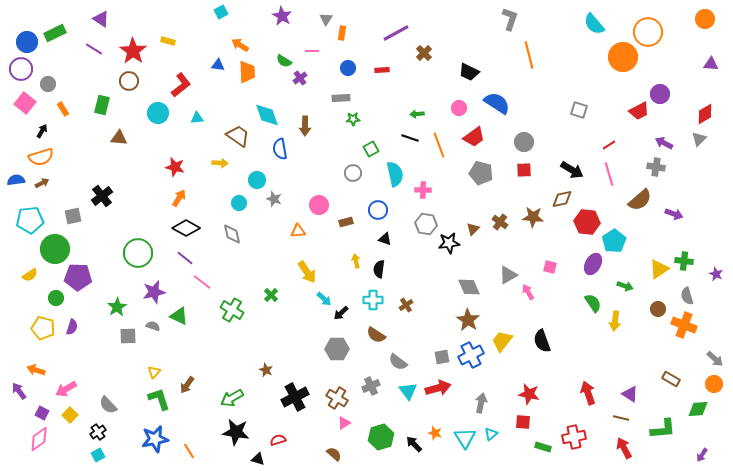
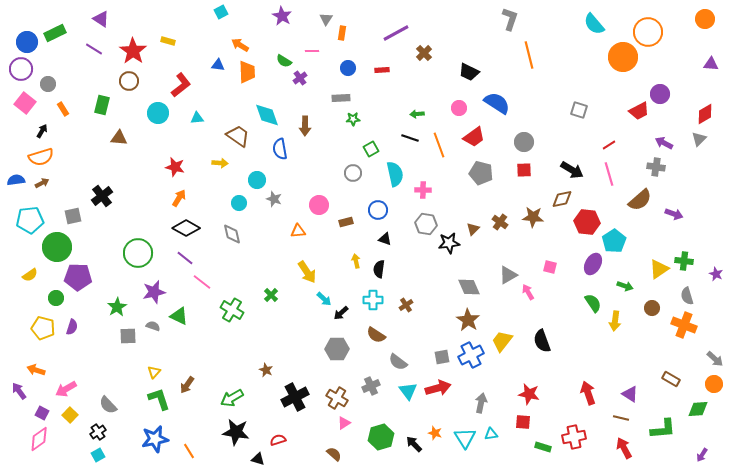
green circle at (55, 249): moved 2 px right, 2 px up
brown circle at (658, 309): moved 6 px left, 1 px up
cyan triangle at (491, 434): rotated 32 degrees clockwise
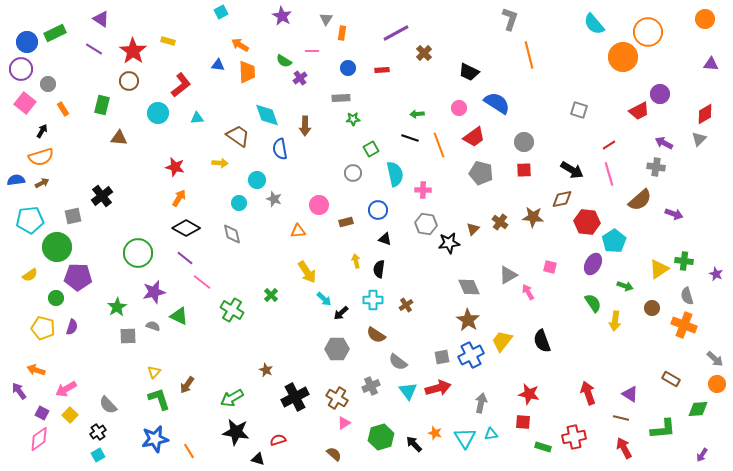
orange circle at (714, 384): moved 3 px right
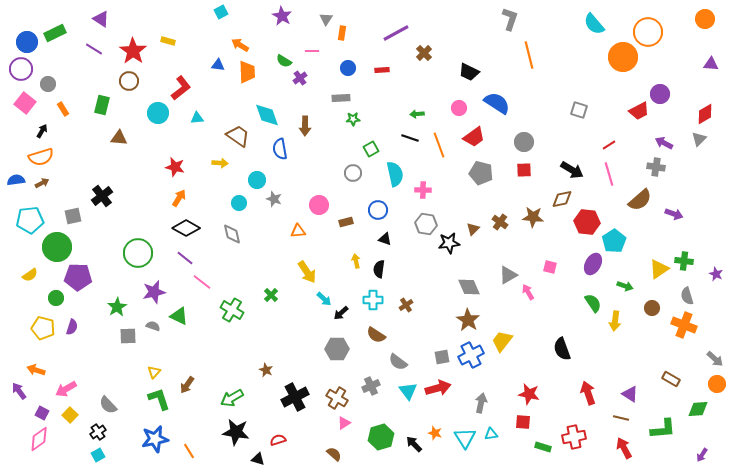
red L-shape at (181, 85): moved 3 px down
black semicircle at (542, 341): moved 20 px right, 8 px down
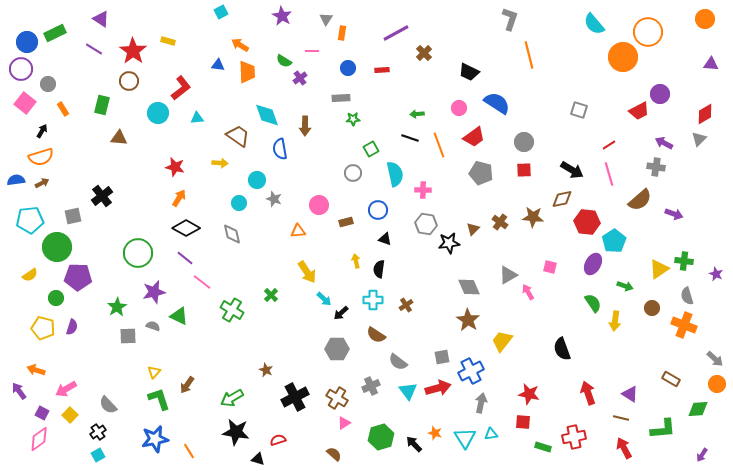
blue cross at (471, 355): moved 16 px down
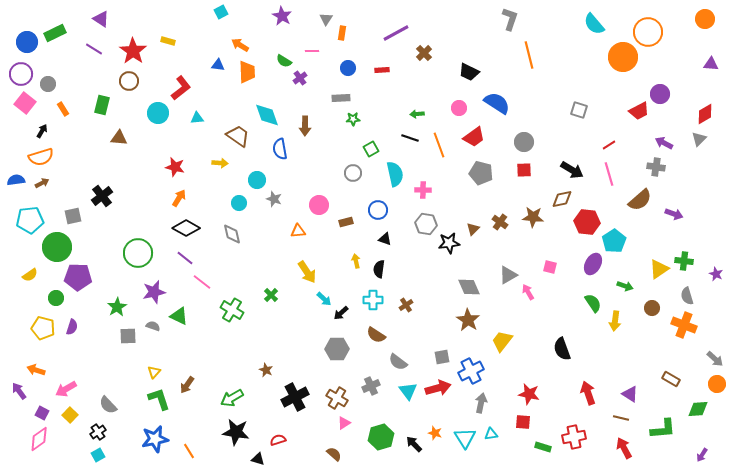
purple circle at (21, 69): moved 5 px down
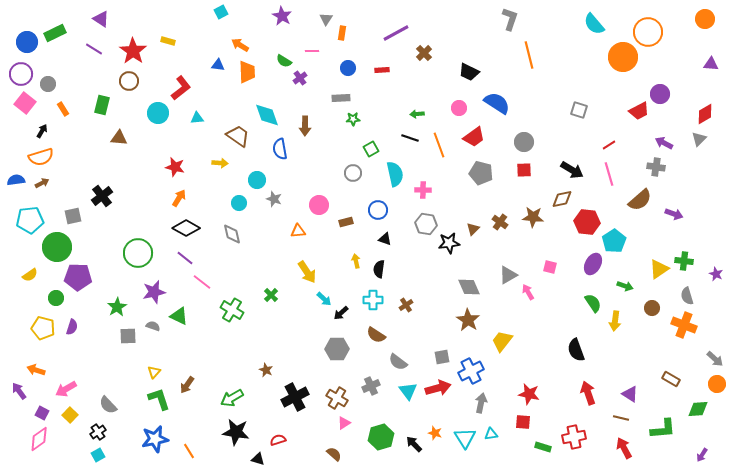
black semicircle at (562, 349): moved 14 px right, 1 px down
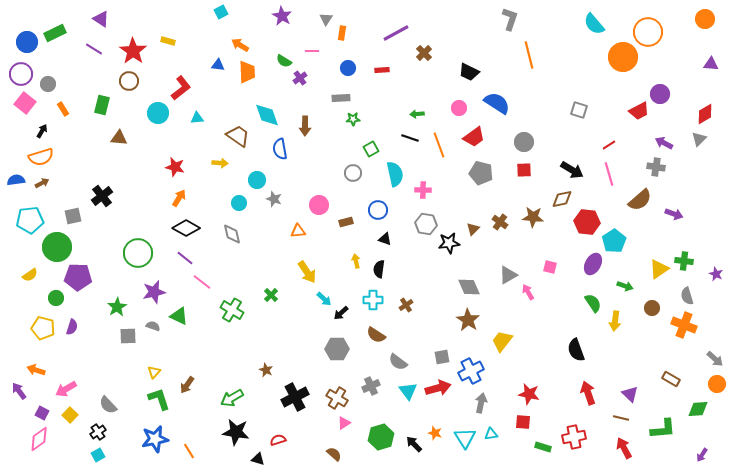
purple triangle at (630, 394): rotated 12 degrees clockwise
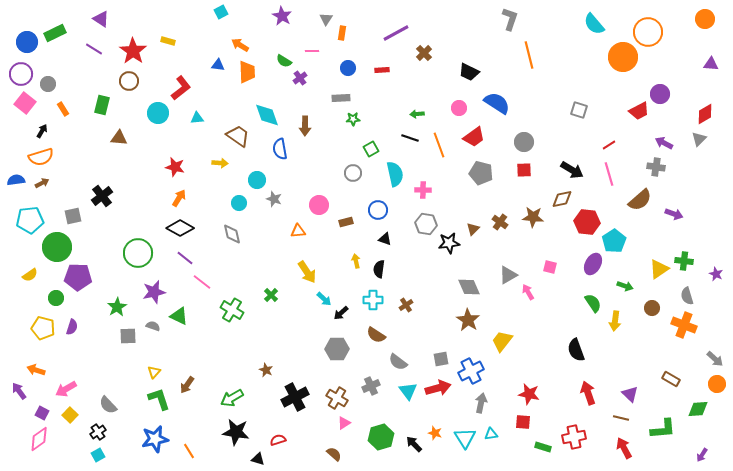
black diamond at (186, 228): moved 6 px left
gray square at (442, 357): moved 1 px left, 2 px down
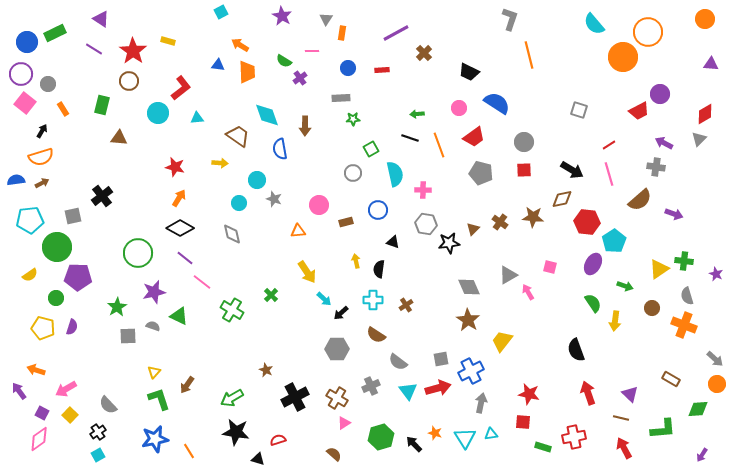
black triangle at (385, 239): moved 8 px right, 3 px down
